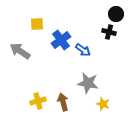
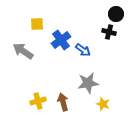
gray arrow: moved 3 px right
gray star: rotated 20 degrees counterclockwise
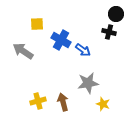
blue cross: rotated 24 degrees counterclockwise
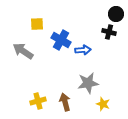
blue arrow: rotated 42 degrees counterclockwise
brown arrow: moved 2 px right
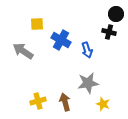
blue arrow: moved 4 px right; rotated 77 degrees clockwise
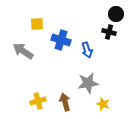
blue cross: rotated 12 degrees counterclockwise
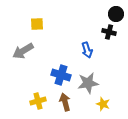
blue cross: moved 35 px down
gray arrow: rotated 65 degrees counterclockwise
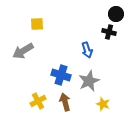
gray star: moved 1 px right, 2 px up; rotated 15 degrees counterclockwise
yellow cross: rotated 14 degrees counterclockwise
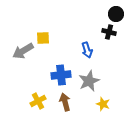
yellow square: moved 6 px right, 14 px down
blue cross: rotated 24 degrees counterclockwise
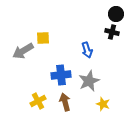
black cross: moved 3 px right
